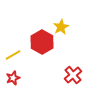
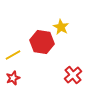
yellow star: rotated 14 degrees counterclockwise
red hexagon: rotated 20 degrees counterclockwise
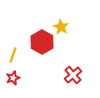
red hexagon: rotated 20 degrees clockwise
yellow line: rotated 42 degrees counterclockwise
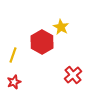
red star: moved 1 px right, 4 px down
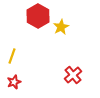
yellow star: rotated 14 degrees clockwise
red hexagon: moved 4 px left, 26 px up
yellow line: moved 1 px left, 1 px down
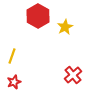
yellow star: moved 4 px right
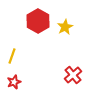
red hexagon: moved 5 px down
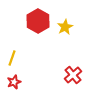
yellow line: moved 2 px down
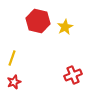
red hexagon: rotated 15 degrees counterclockwise
red cross: rotated 18 degrees clockwise
